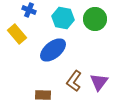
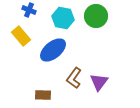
green circle: moved 1 px right, 3 px up
yellow rectangle: moved 4 px right, 2 px down
brown L-shape: moved 3 px up
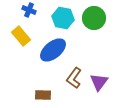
green circle: moved 2 px left, 2 px down
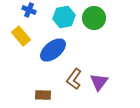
cyan hexagon: moved 1 px right, 1 px up; rotated 20 degrees counterclockwise
brown L-shape: moved 1 px down
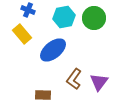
blue cross: moved 1 px left
yellow rectangle: moved 1 px right, 2 px up
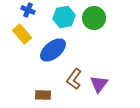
purple triangle: moved 2 px down
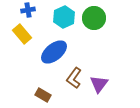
blue cross: rotated 32 degrees counterclockwise
cyan hexagon: rotated 15 degrees counterclockwise
blue ellipse: moved 1 px right, 2 px down
brown L-shape: moved 1 px up
brown rectangle: rotated 28 degrees clockwise
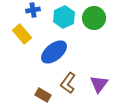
blue cross: moved 5 px right
brown L-shape: moved 6 px left, 5 px down
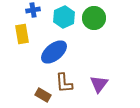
yellow rectangle: rotated 30 degrees clockwise
brown L-shape: moved 4 px left; rotated 40 degrees counterclockwise
